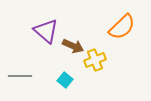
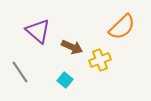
purple triangle: moved 8 px left
brown arrow: moved 1 px left, 1 px down
yellow cross: moved 5 px right
gray line: moved 4 px up; rotated 55 degrees clockwise
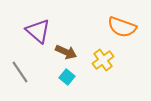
orange semicircle: rotated 64 degrees clockwise
brown arrow: moved 6 px left, 5 px down
yellow cross: moved 3 px right; rotated 15 degrees counterclockwise
cyan square: moved 2 px right, 3 px up
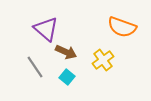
purple triangle: moved 8 px right, 2 px up
gray line: moved 15 px right, 5 px up
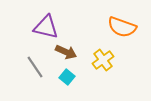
purple triangle: moved 2 px up; rotated 28 degrees counterclockwise
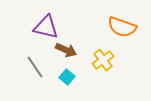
brown arrow: moved 2 px up
